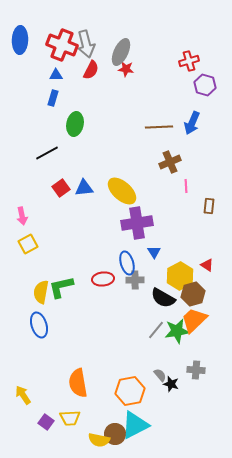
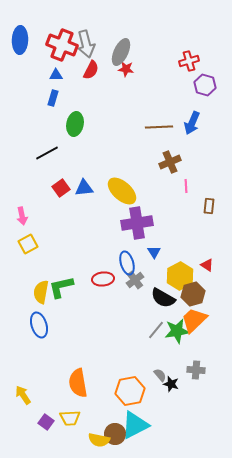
gray cross at (135, 280): rotated 36 degrees counterclockwise
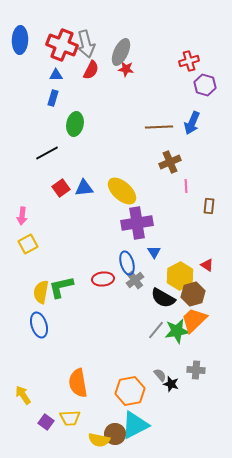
pink arrow at (22, 216): rotated 18 degrees clockwise
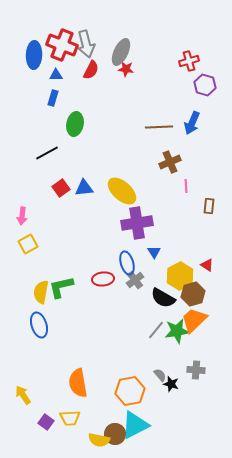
blue ellipse at (20, 40): moved 14 px right, 15 px down
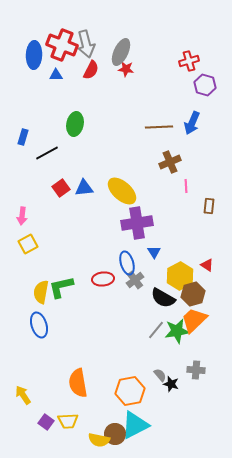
blue rectangle at (53, 98): moved 30 px left, 39 px down
yellow trapezoid at (70, 418): moved 2 px left, 3 px down
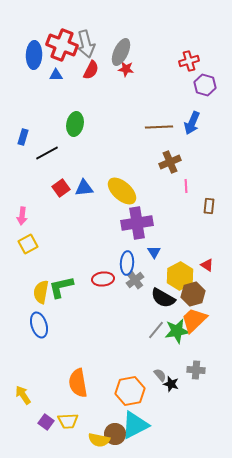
blue ellipse at (127, 263): rotated 20 degrees clockwise
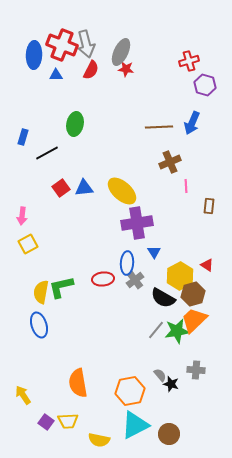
brown circle at (115, 434): moved 54 px right
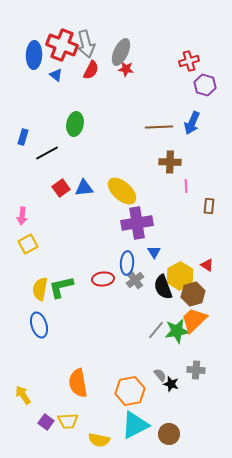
blue triangle at (56, 75): rotated 40 degrees clockwise
brown cross at (170, 162): rotated 25 degrees clockwise
yellow semicircle at (41, 292): moved 1 px left, 3 px up
black semicircle at (163, 298): moved 11 px up; rotated 40 degrees clockwise
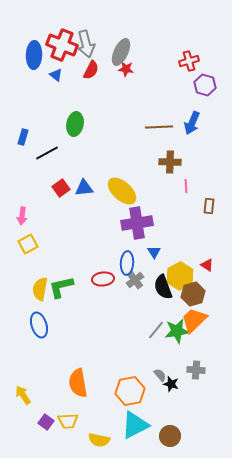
brown circle at (169, 434): moved 1 px right, 2 px down
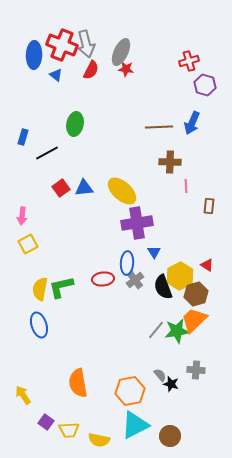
brown hexagon at (193, 294): moved 3 px right
yellow trapezoid at (68, 421): moved 1 px right, 9 px down
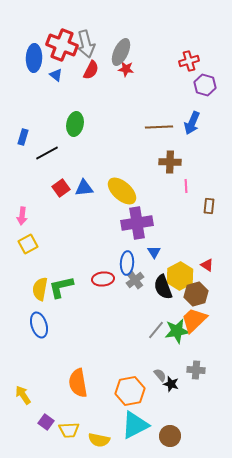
blue ellipse at (34, 55): moved 3 px down
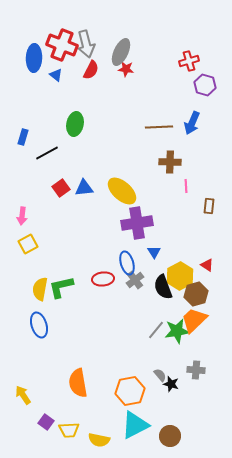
blue ellipse at (127, 263): rotated 20 degrees counterclockwise
